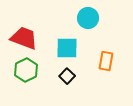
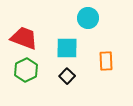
orange rectangle: rotated 12 degrees counterclockwise
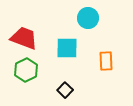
black square: moved 2 px left, 14 px down
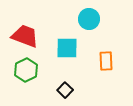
cyan circle: moved 1 px right, 1 px down
red trapezoid: moved 1 px right, 2 px up
